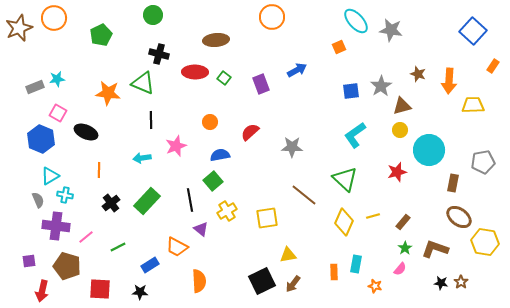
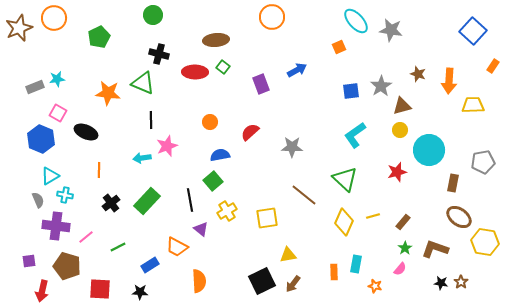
green pentagon at (101, 35): moved 2 px left, 2 px down
green square at (224, 78): moved 1 px left, 11 px up
pink star at (176, 146): moved 9 px left
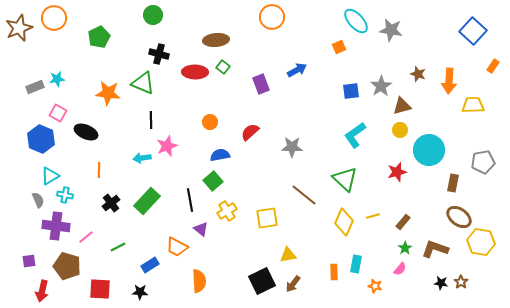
yellow hexagon at (485, 242): moved 4 px left
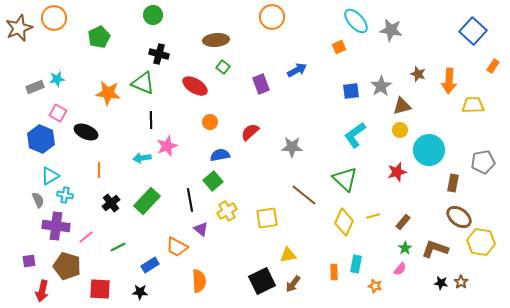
red ellipse at (195, 72): moved 14 px down; rotated 30 degrees clockwise
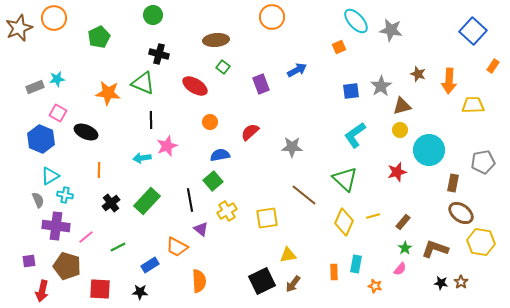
brown ellipse at (459, 217): moved 2 px right, 4 px up
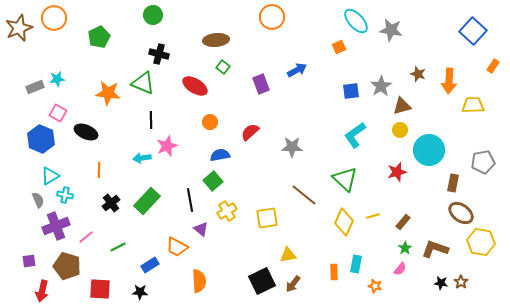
purple cross at (56, 226): rotated 28 degrees counterclockwise
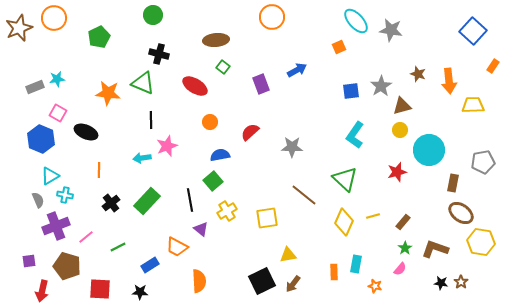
orange arrow at (449, 81): rotated 10 degrees counterclockwise
cyan L-shape at (355, 135): rotated 20 degrees counterclockwise
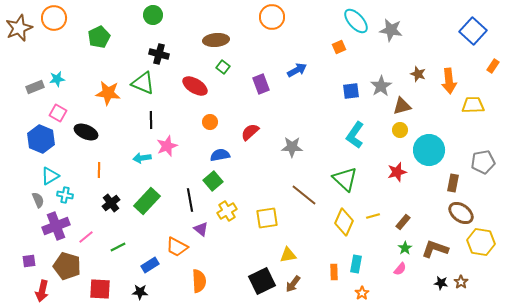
orange star at (375, 286): moved 13 px left, 7 px down; rotated 24 degrees clockwise
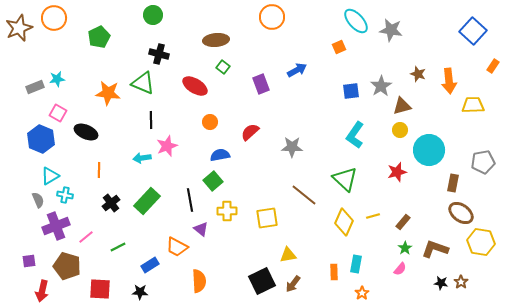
yellow cross at (227, 211): rotated 30 degrees clockwise
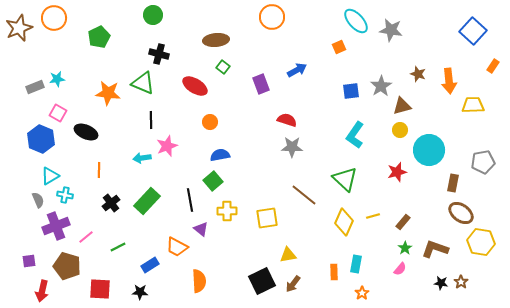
red semicircle at (250, 132): moved 37 px right, 12 px up; rotated 60 degrees clockwise
